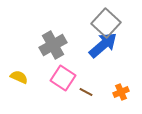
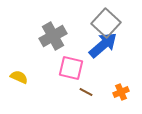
gray cross: moved 9 px up
pink square: moved 8 px right, 10 px up; rotated 20 degrees counterclockwise
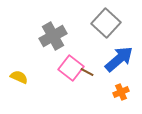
blue arrow: moved 16 px right, 14 px down
pink square: rotated 25 degrees clockwise
brown line: moved 1 px right, 20 px up
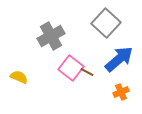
gray cross: moved 2 px left
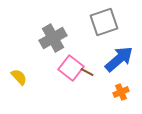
gray square: moved 2 px left, 1 px up; rotated 28 degrees clockwise
gray cross: moved 2 px right, 2 px down
yellow semicircle: rotated 24 degrees clockwise
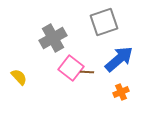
brown line: rotated 24 degrees counterclockwise
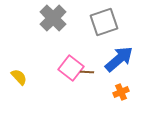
gray cross: moved 20 px up; rotated 16 degrees counterclockwise
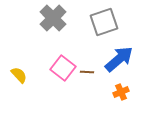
pink square: moved 8 px left
yellow semicircle: moved 2 px up
